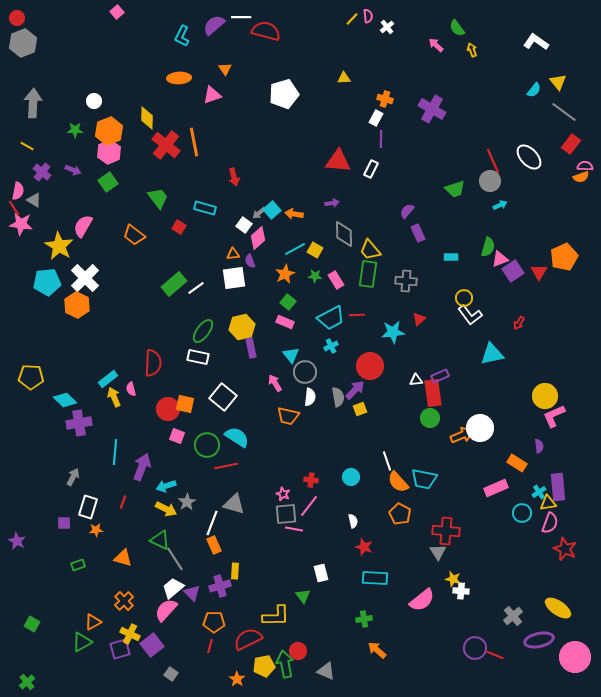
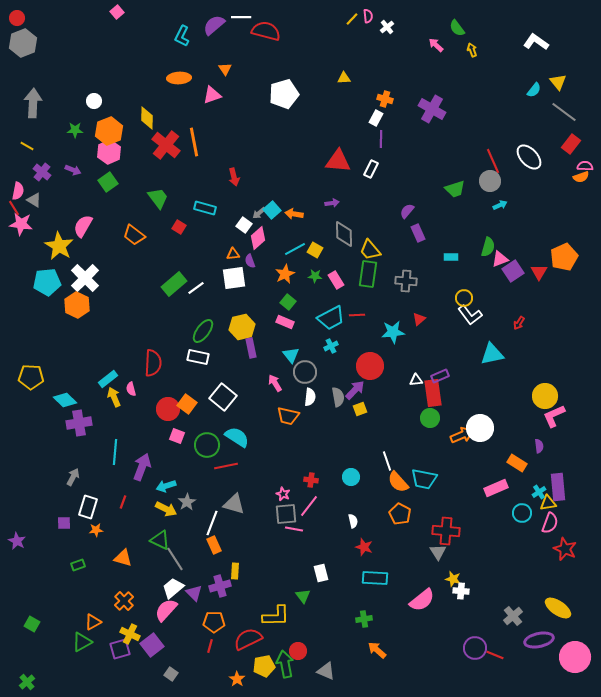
orange square at (185, 404): moved 2 px right; rotated 24 degrees clockwise
purple triangle at (192, 593): moved 2 px right
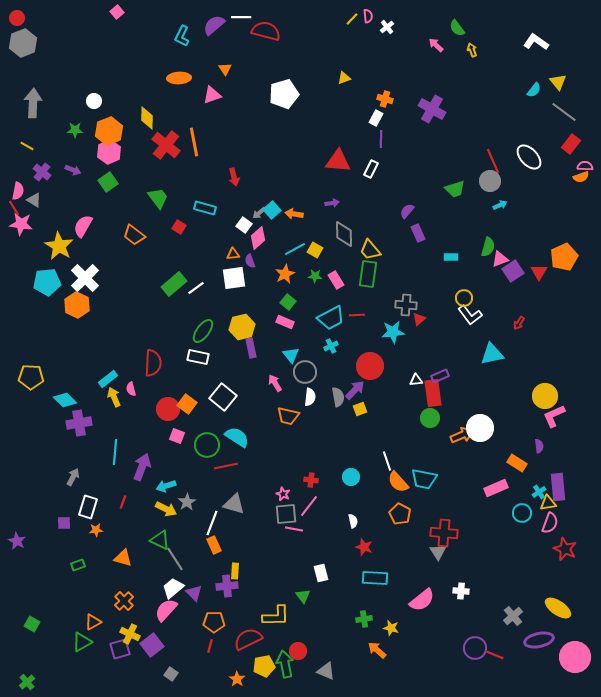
yellow triangle at (344, 78): rotated 16 degrees counterclockwise
gray cross at (406, 281): moved 24 px down
red cross at (446, 531): moved 2 px left, 2 px down
yellow star at (453, 579): moved 62 px left, 49 px down
purple cross at (220, 586): moved 7 px right; rotated 10 degrees clockwise
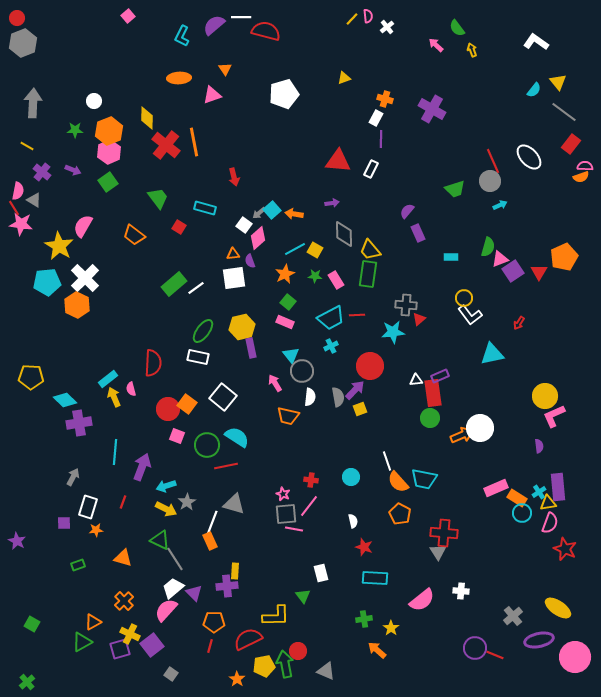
pink square at (117, 12): moved 11 px right, 4 px down
gray circle at (305, 372): moved 3 px left, 1 px up
orange rectangle at (517, 463): moved 35 px down
orange rectangle at (214, 545): moved 4 px left, 4 px up
yellow star at (391, 628): rotated 21 degrees clockwise
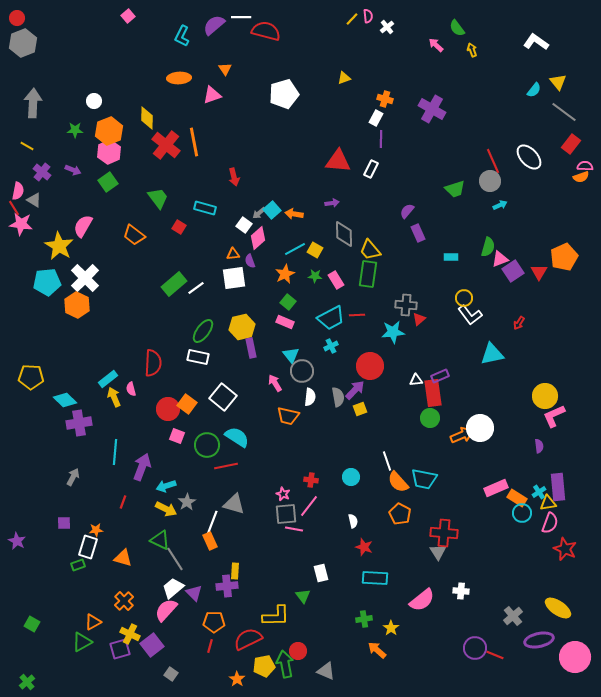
white rectangle at (88, 507): moved 40 px down
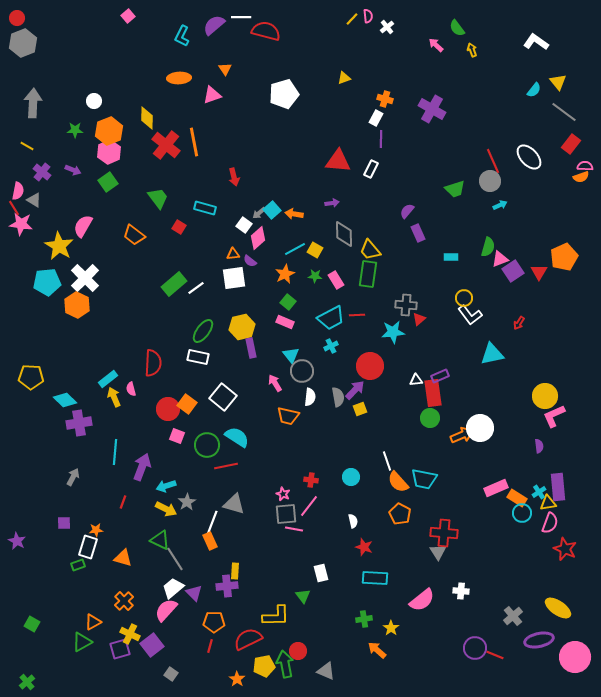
purple semicircle at (250, 261): rotated 32 degrees counterclockwise
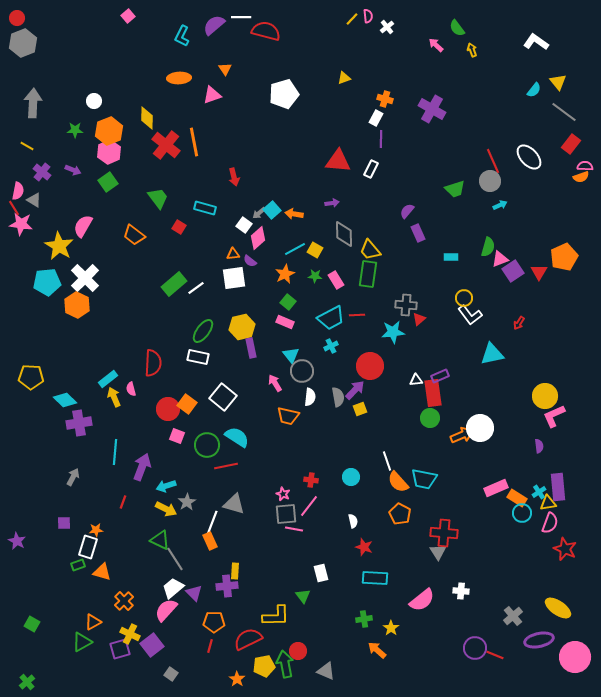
orange triangle at (123, 558): moved 21 px left, 14 px down
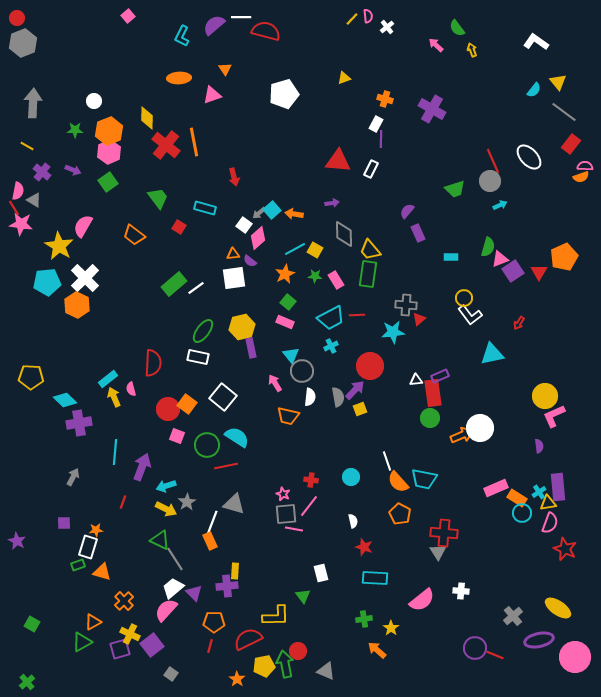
white rectangle at (376, 118): moved 6 px down
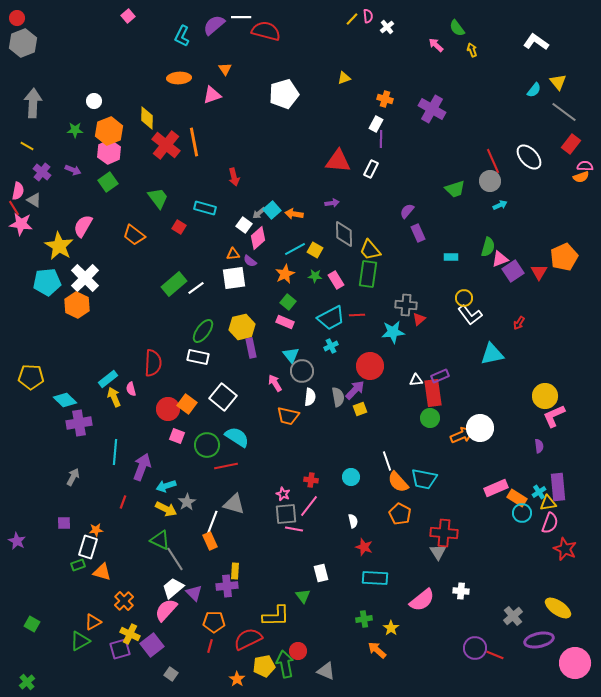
green triangle at (82, 642): moved 2 px left, 1 px up
pink circle at (575, 657): moved 6 px down
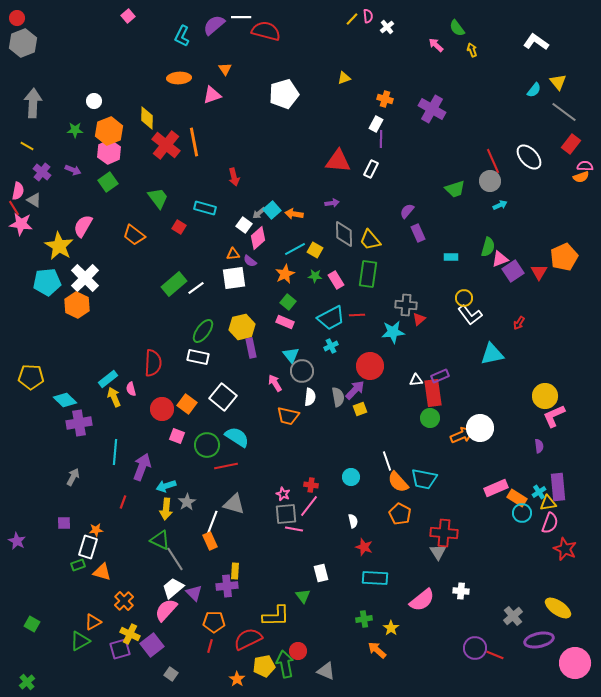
yellow trapezoid at (370, 250): moved 10 px up
red circle at (168, 409): moved 6 px left
red cross at (311, 480): moved 5 px down
yellow arrow at (166, 509): rotated 70 degrees clockwise
